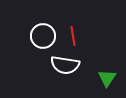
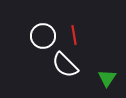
red line: moved 1 px right, 1 px up
white semicircle: rotated 36 degrees clockwise
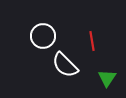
red line: moved 18 px right, 6 px down
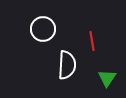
white circle: moved 7 px up
white semicircle: moved 2 px right; rotated 132 degrees counterclockwise
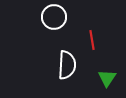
white circle: moved 11 px right, 12 px up
red line: moved 1 px up
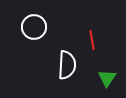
white circle: moved 20 px left, 10 px down
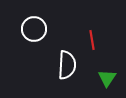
white circle: moved 2 px down
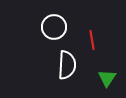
white circle: moved 20 px right, 2 px up
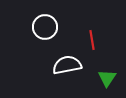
white circle: moved 9 px left
white semicircle: rotated 104 degrees counterclockwise
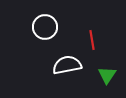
green triangle: moved 3 px up
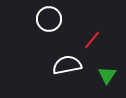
white circle: moved 4 px right, 8 px up
red line: rotated 48 degrees clockwise
